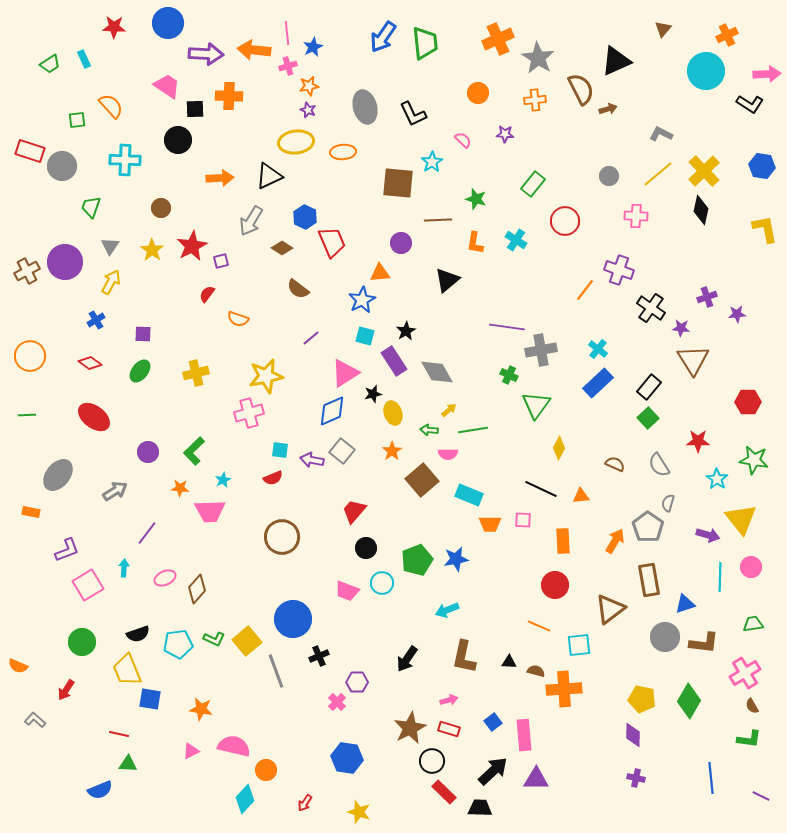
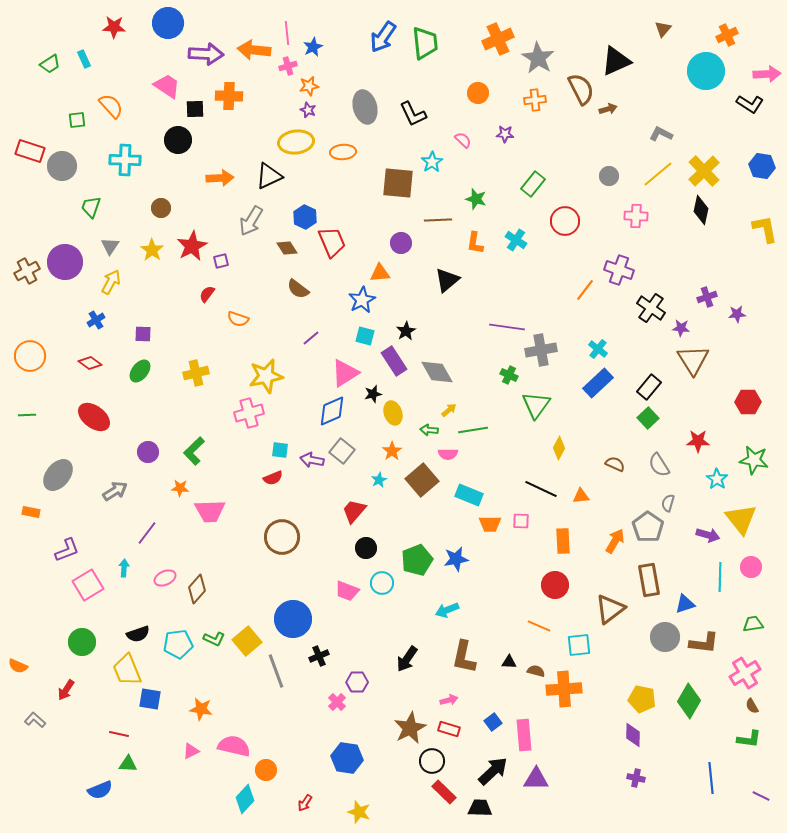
brown diamond at (282, 248): moved 5 px right; rotated 25 degrees clockwise
cyan star at (223, 480): moved 156 px right
pink square at (523, 520): moved 2 px left, 1 px down
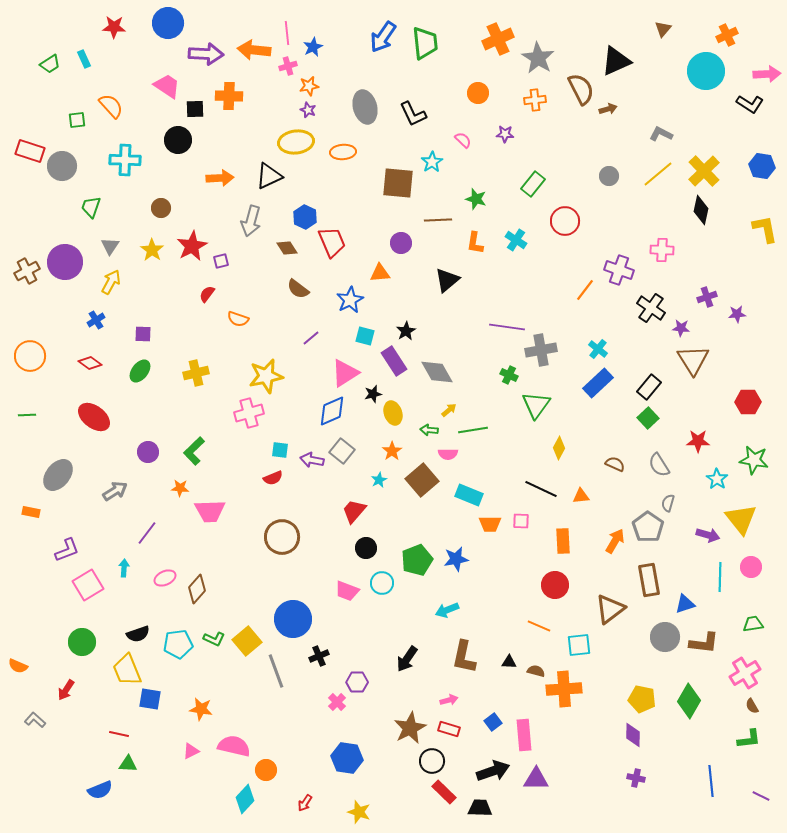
pink cross at (636, 216): moved 26 px right, 34 px down
gray arrow at (251, 221): rotated 16 degrees counterclockwise
blue star at (362, 300): moved 12 px left
green L-shape at (749, 739): rotated 15 degrees counterclockwise
black arrow at (493, 771): rotated 24 degrees clockwise
blue line at (711, 778): moved 3 px down
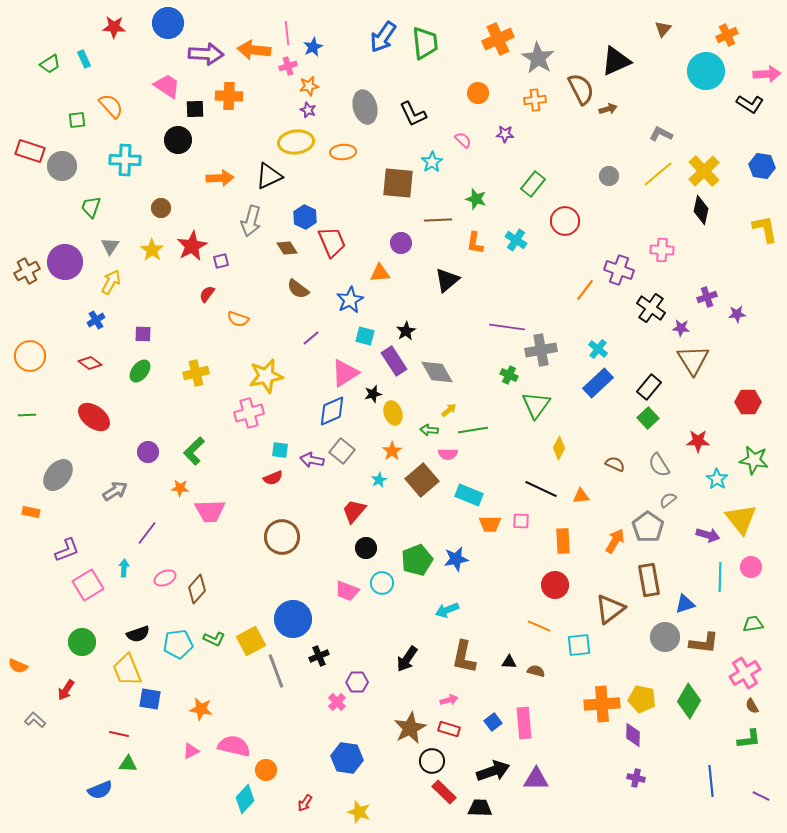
gray semicircle at (668, 503): moved 3 px up; rotated 36 degrees clockwise
yellow square at (247, 641): moved 4 px right; rotated 12 degrees clockwise
orange cross at (564, 689): moved 38 px right, 15 px down
pink rectangle at (524, 735): moved 12 px up
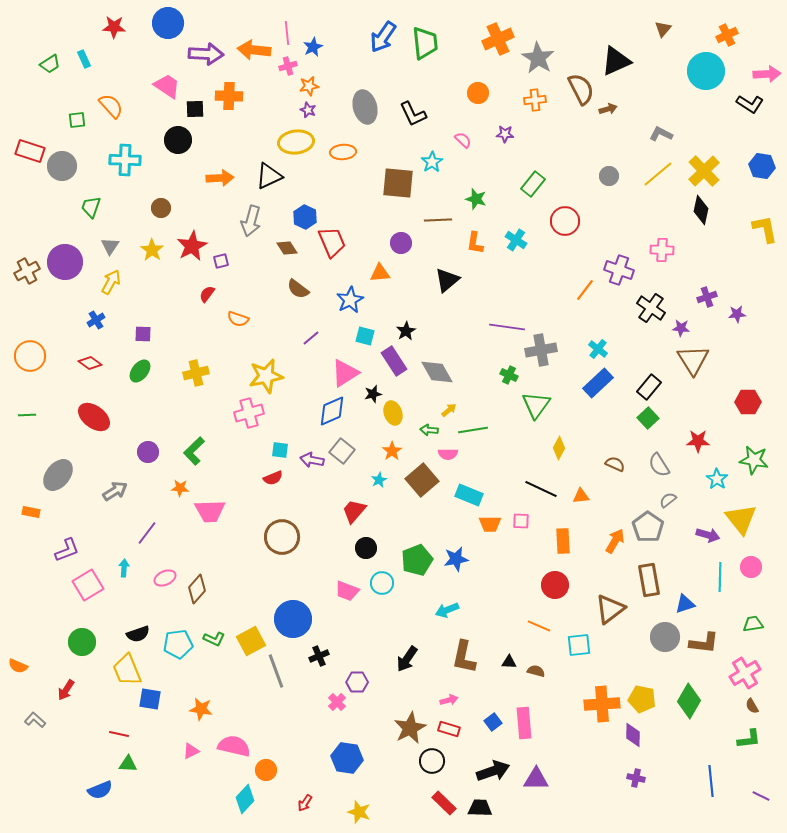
red rectangle at (444, 792): moved 11 px down
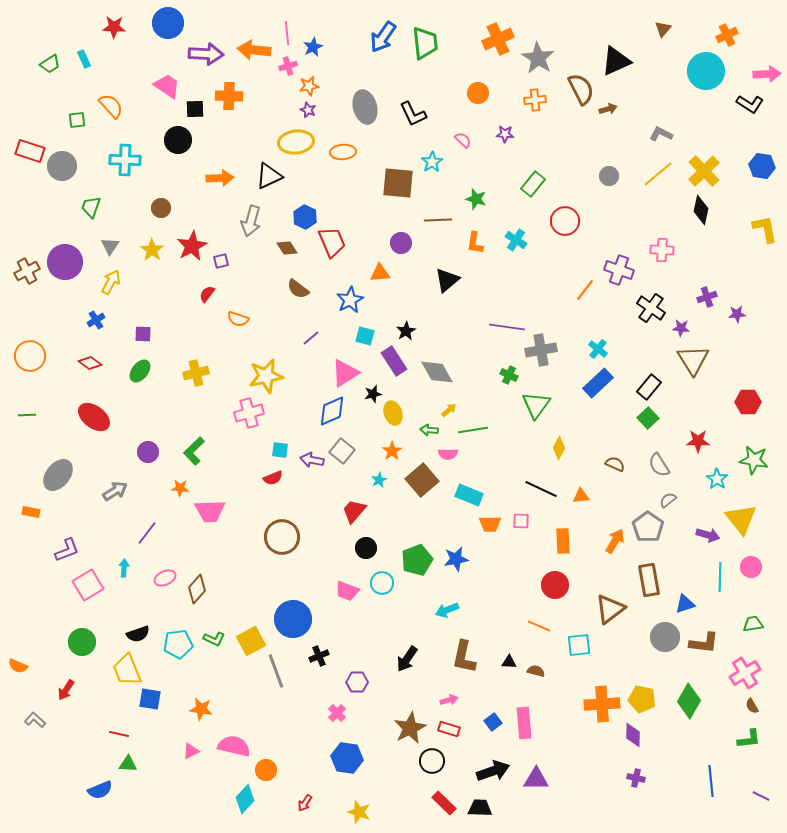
pink cross at (337, 702): moved 11 px down
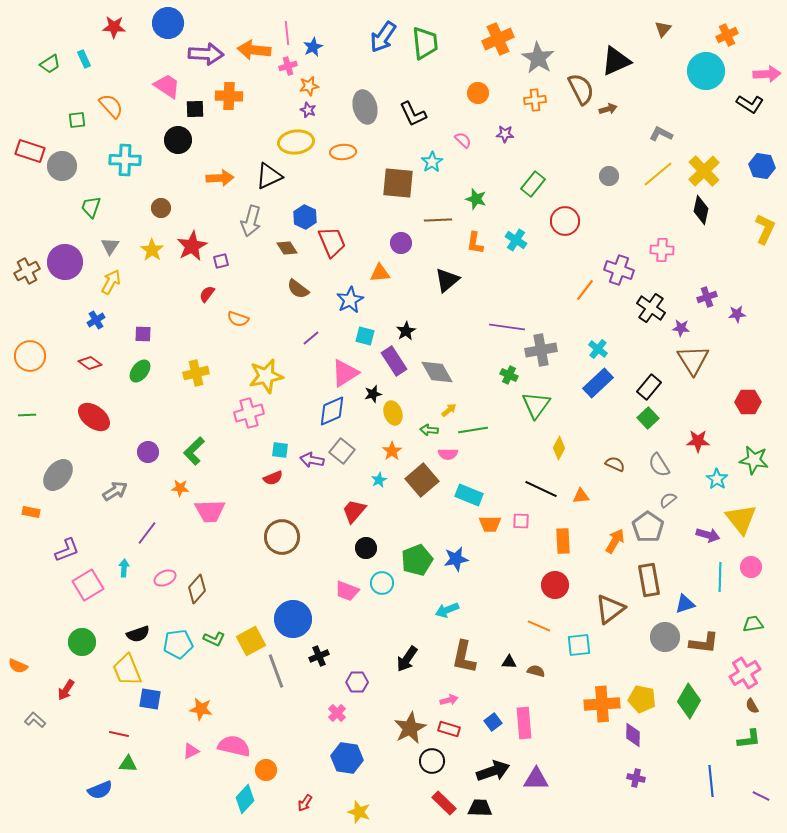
yellow L-shape at (765, 229): rotated 36 degrees clockwise
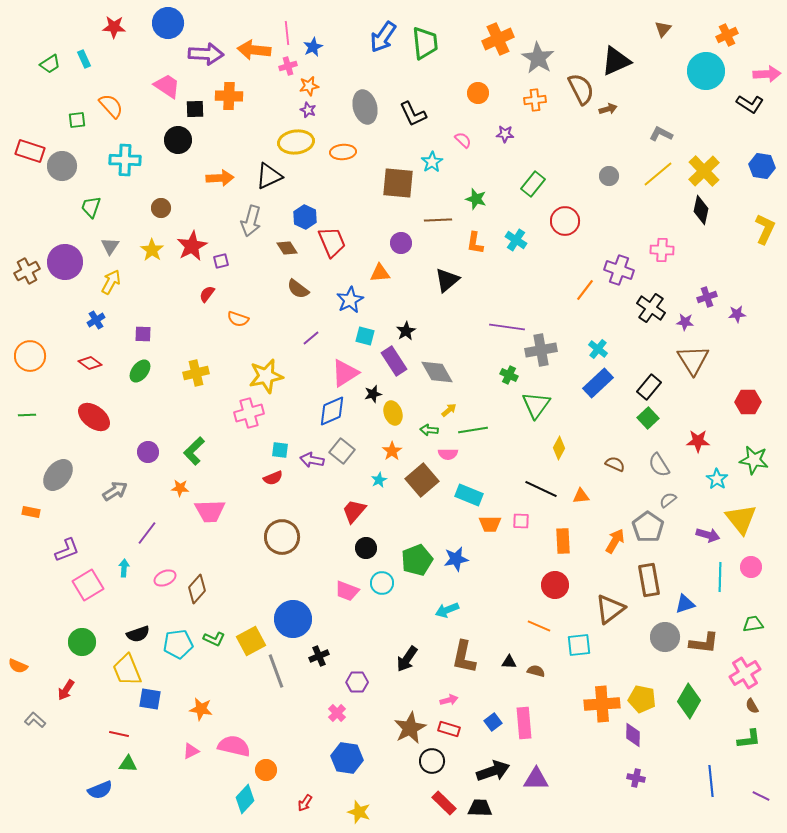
purple star at (681, 328): moved 4 px right, 6 px up
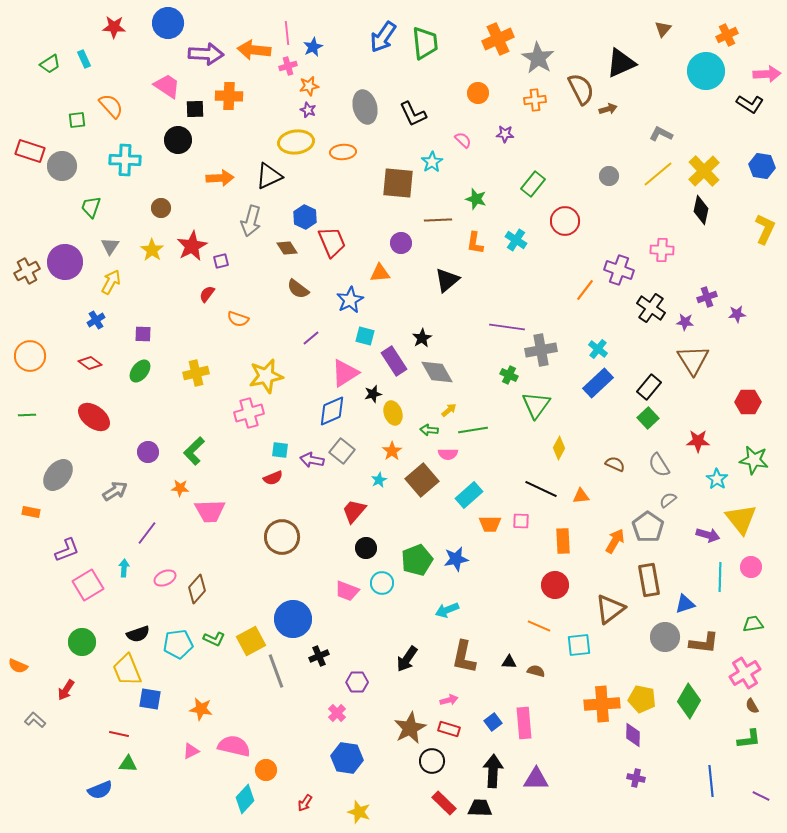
black triangle at (616, 61): moved 5 px right, 2 px down
black star at (406, 331): moved 16 px right, 7 px down
cyan rectangle at (469, 495): rotated 64 degrees counterclockwise
black arrow at (493, 771): rotated 68 degrees counterclockwise
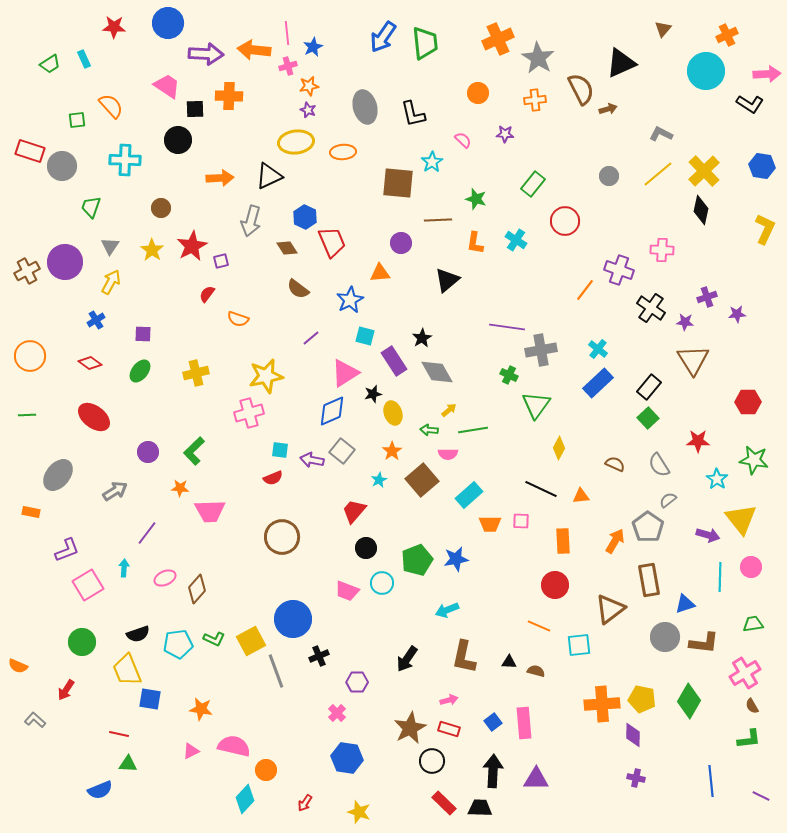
black L-shape at (413, 114): rotated 12 degrees clockwise
